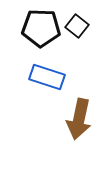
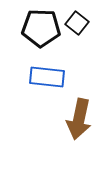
black square: moved 3 px up
blue rectangle: rotated 12 degrees counterclockwise
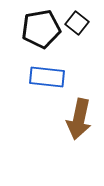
black pentagon: moved 1 px down; rotated 12 degrees counterclockwise
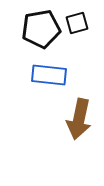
black square: rotated 35 degrees clockwise
blue rectangle: moved 2 px right, 2 px up
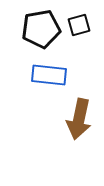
black square: moved 2 px right, 2 px down
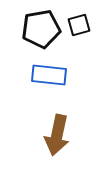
brown arrow: moved 22 px left, 16 px down
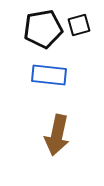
black pentagon: moved 2 px right
